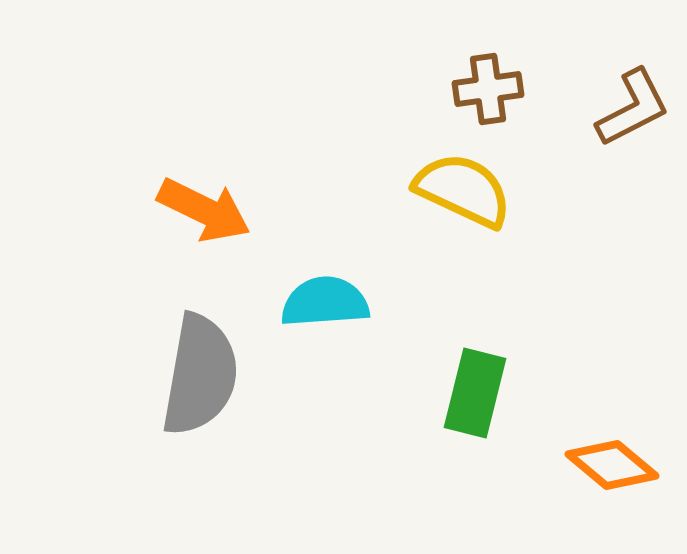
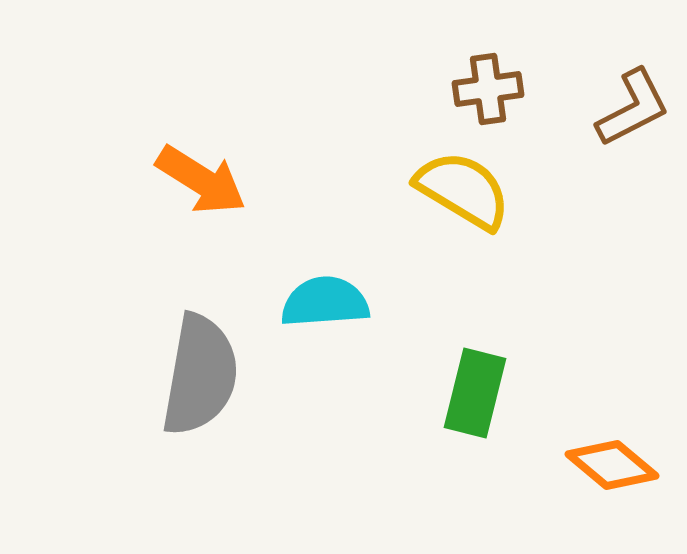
yellow semicircle: rotated 6 degrees clockwise
orange arrow: moved 3 px left, 30 px up; rotated 6 degrees clockwise
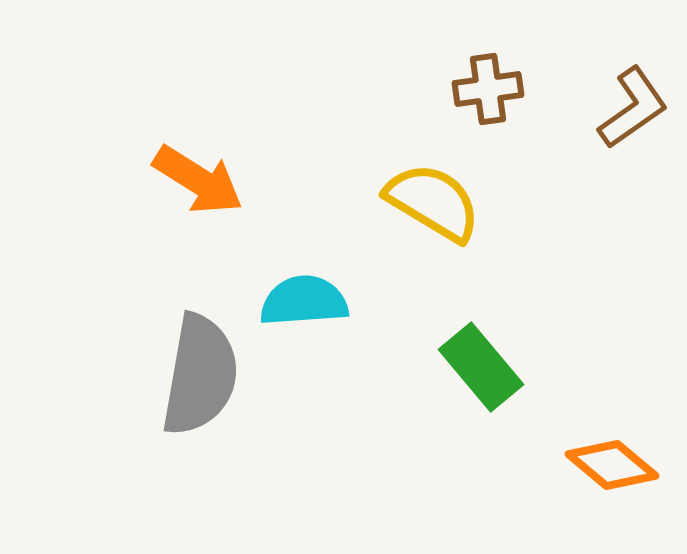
brown L-shape: rotated 8 degrees counterclockwise
orange arrow: moved 3 px left
yellow semicircle: moved 30 px left, 12 px down
cyan semicircle: moved 21 px left, 1 px up
green rectangle: moved 6 px right, 26 px up; rotated 54 degrees counterclockwise
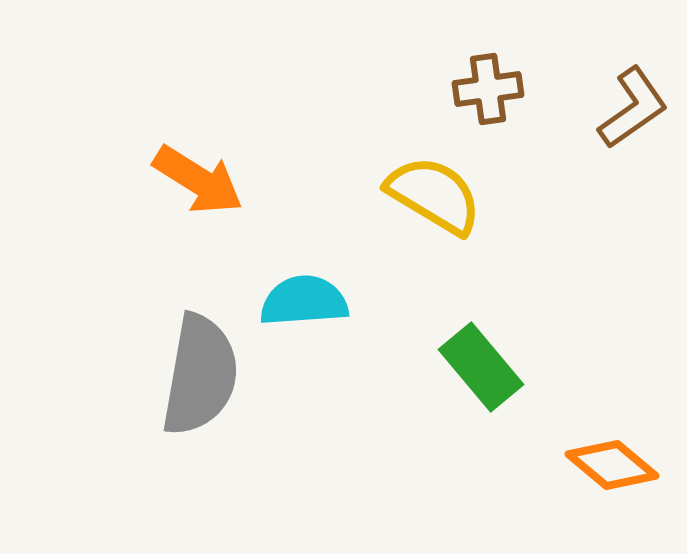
yellow semicircle: moved 1 px right, 7 px up
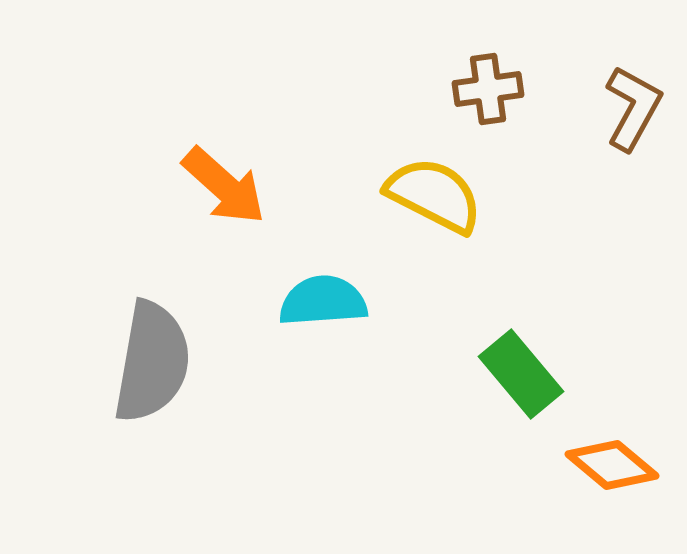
brown L-shape: rotated 26 degrees counterclockwise
orange arrow: moved 26 px right, 6 px down; rotated 10 degrees clockwise
yellow semicircle: rotated 4 degrees counterclockwise
cyan semicircle: moved 19 px right
green rectangle: moved 40 px right, 7 px down
gray semicircle: moved 48 px left, 13 px up
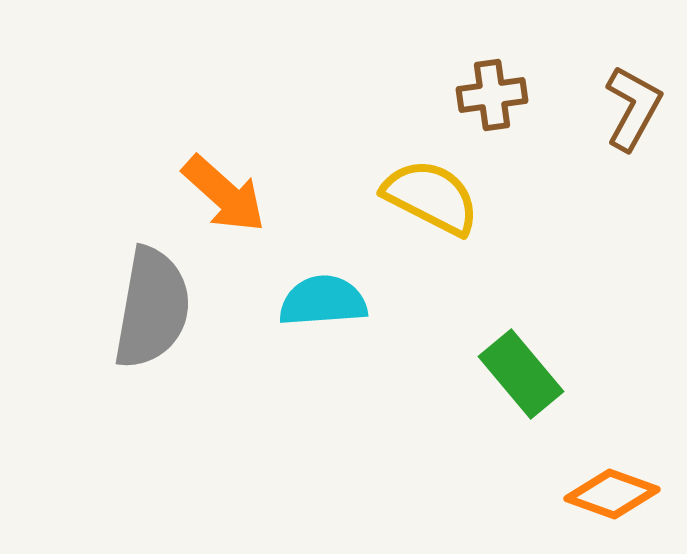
brown cross: moved 4 px right, 6 px down
orange arrow: moved 8 px down
yellow semicircle: moved 3 px left, 2 px down
gray semicircle: moved 54 px up
orange diamond: moved 29 px down; rotated 20 degrees counterclockwise
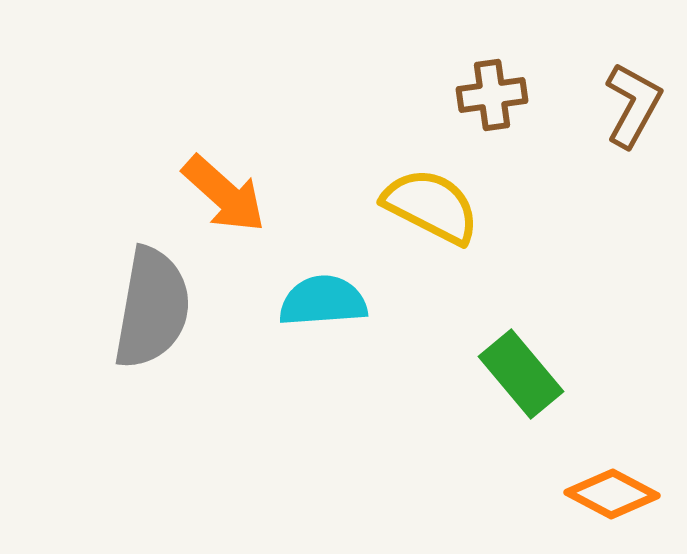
brown L-shape: moved 3 px up
yellow semicircle: moved 9 px down
orange diamond: rotated 8 degrees clockwise
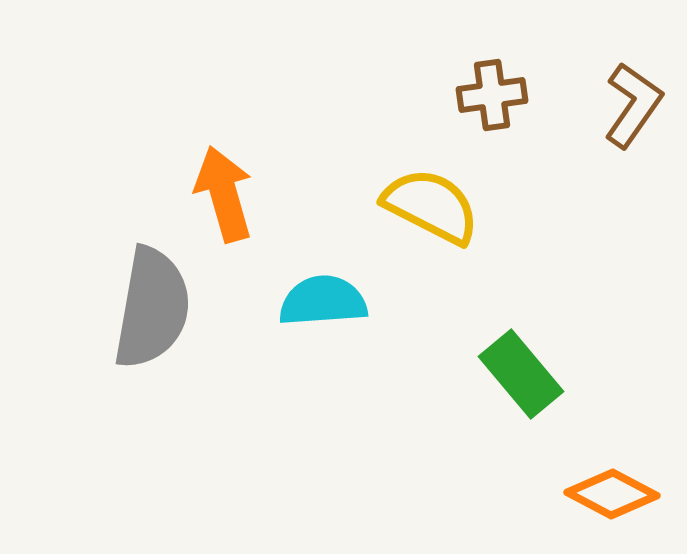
brown L-shape: rotated 6 degrees clockwise
orange arrow: rotated 148 degrees counterclockwise
